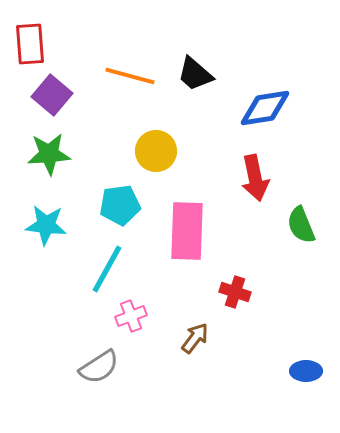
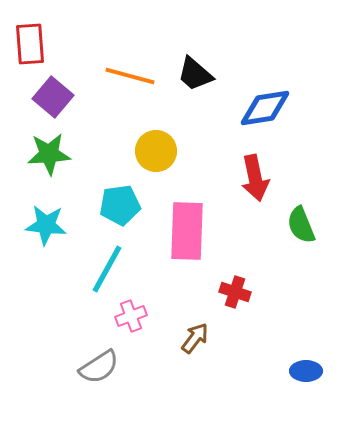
purple square: moved 1 px right, 2 px down
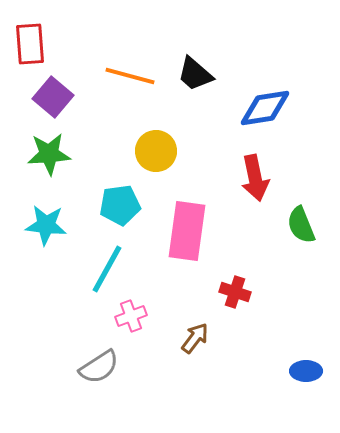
pink rectangle: rotated 6 degrees clockwise
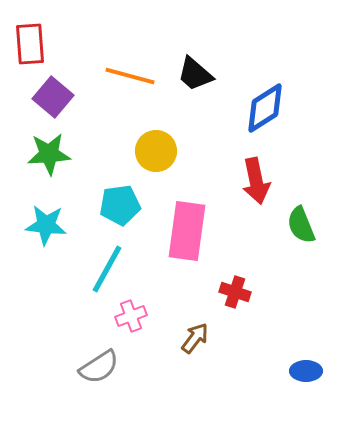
blue diamond: rotated 24 degrees counterclockwise
red arrow: moved 1 px right, 3 px down
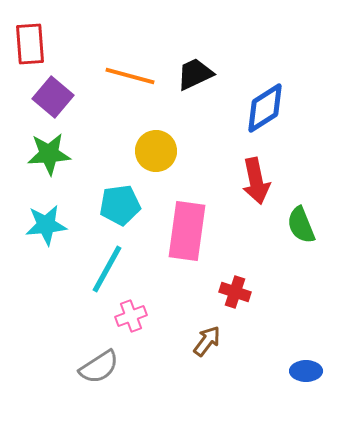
black trapezoid: rotated 114 degrees clockwise
cyan star: rotated 12 degrees counterclockwise
brown arrow: moved 12 px right, 3 px down
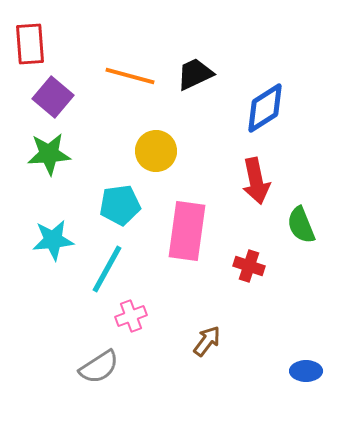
cyan star: moved 7 px right, 15 px down
red cross: moved 14 px right, 26 px up
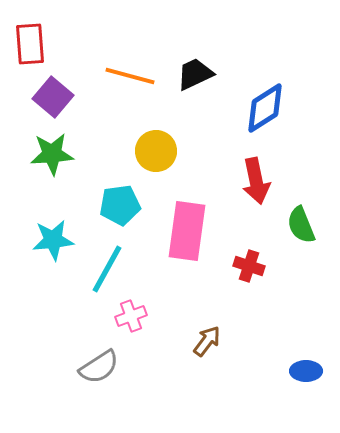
green star: moved 3 px right
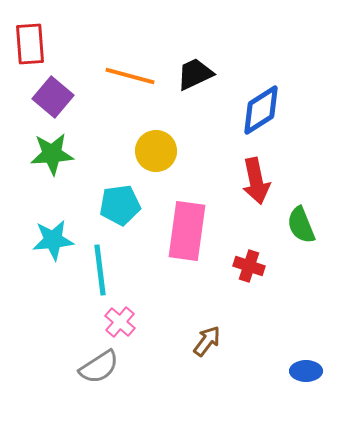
blue diamond: moved 4 px left, 2 px down
cyan line: moved 7 px left, 1 px down; rotated 36 degrees counterclockwise
pink cross: moved 11 px left, 6 px down; rotated 28 degrees counterclockwise
